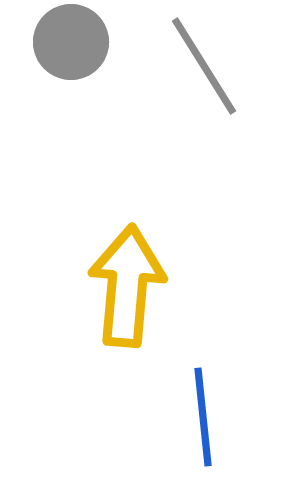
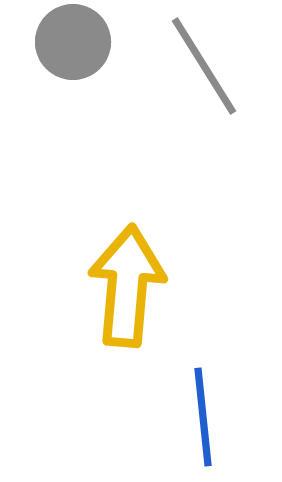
gray circle: moved 2 px right
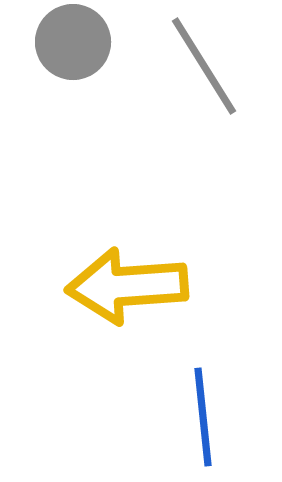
yellow arrow: rotated 99 degrees counterclockwise
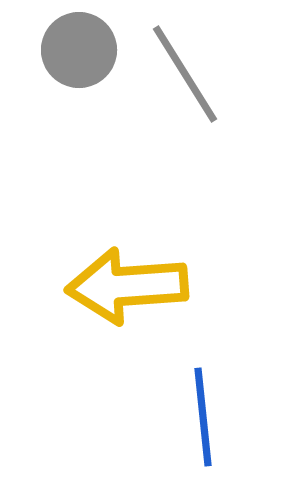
gray circle: moved 6 px right, 8 px down
gray line: moved 19 px left, 8 px down
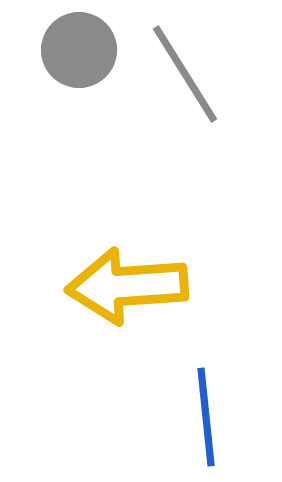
blue line: moved 3 px right
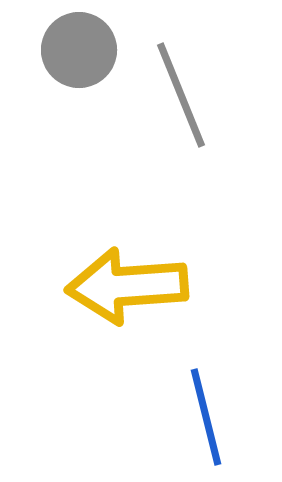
gray line: moved 4 px left, 21 px down; rotated 10 degrees clockwise
blue line: rotated 8 degrees counterclockwise
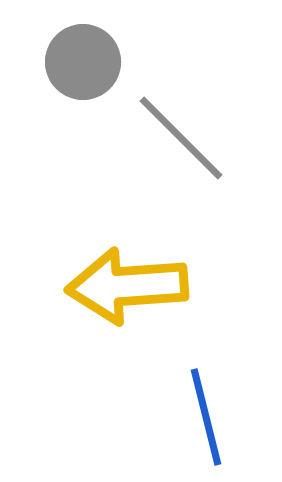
gray circle: moved 4 px right, 12 px down
gray line: moved 43 px down; rotated 23 degrees counterclockwise
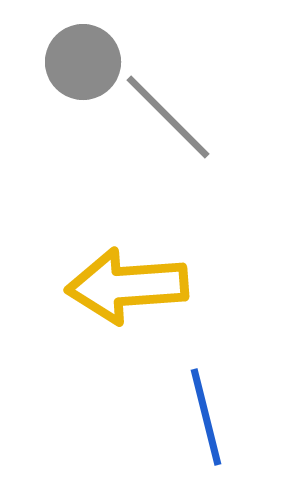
gray line: moved 13 px left, 21 px up
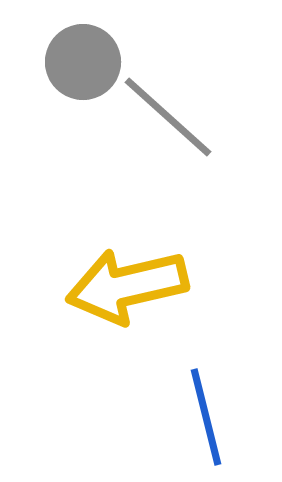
gray line: rotated 3 degrees counterclockwise
yellow arrow: rotated 9 degrees counterclockwise
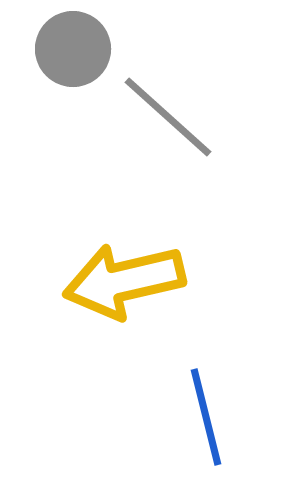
gray circle: moved 10 px left, 13 px up
yellow arrow: moved 3 px left, 5 px up
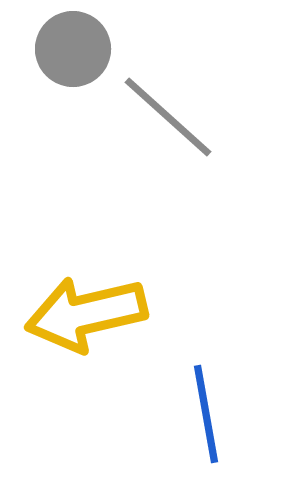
yellow arrow: moved 38 px left, 33 px down
blue line: moved 3 px up; rotated 4 degrees clockwise
